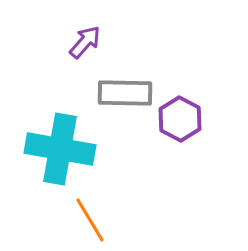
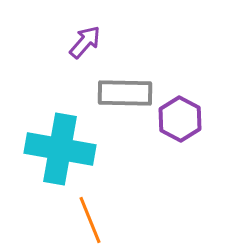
orange line: rotated 9 degrees clockwise
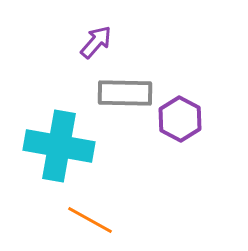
purple arrow: moved 11 px right
cyan cross: moved 1 px left, 3 px up
orange line: rotated 39 degrees counterclockwise
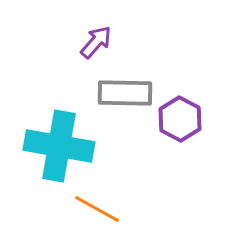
orange line: moved 7 px right, 11 px up
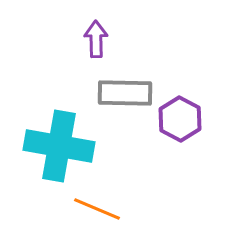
purple arrow: moved 3 px up; rotated 42 degrees counterclockwise
orange line: rotated 6 degrees counterclockwise
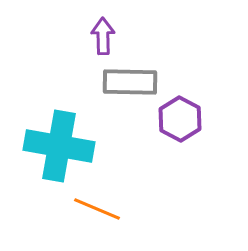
purple arrow: moved 7 px right, 3 px up
gray rectangle: moved 5 px right, 11 px up
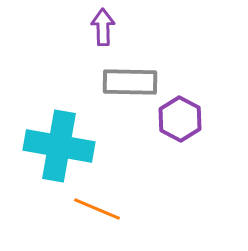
purple arrow: moved 9 px up
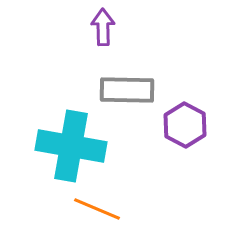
gray rectangle: moved 3 px left, 8 px down
purple hexagon: moved 5 px right, 6 px down
cyan cross: moved 12 px right
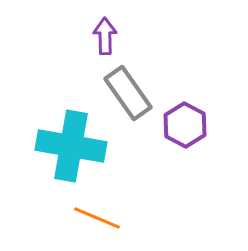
purple arrow: moved 2 px right, 9 px down
gray rectangle: moved 1 px right, 3 px down; rotated 54 degrees clockwise
orange line: moved 9 px down
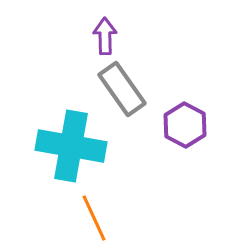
gray rectangle: moved 6 px left, 4 px up
orange line: moved 3 px left; rotated 42 degrees clockwise
